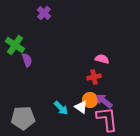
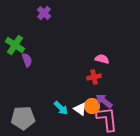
orange circle: moved 2 px right, 6 px down
white triangle: moved 1 px left, 2 px down
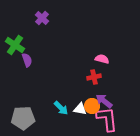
purple cross: moved 2 px left, 5 px down
white triangle: rotated 24 degrees counterclockwise
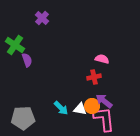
pink L-shape: moved 3 px left
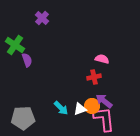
white triangle: rotated 32 degrees counterclockwise
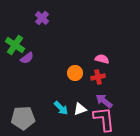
purple semicircle: moved 2 px up; rotated 72 degrees clockwise
red cross: moved 4 px right
orange circle: moved 17 px left, 33 px up
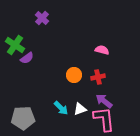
pink semicircle: moved 9 px up
orange circle: moved 1 px left, 2 px down
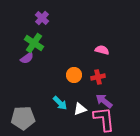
green cross: moved 19 px right, 2 px up
cyan arrow: moved 1 px left, 5 px up
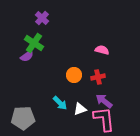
purple semicircle: moved 2 px up
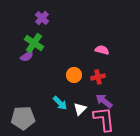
white triangle: rotated 24 degrees counterclockwise
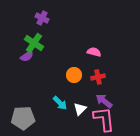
purple cross: rotated 16 degrees counterclockwise
pink semicircle: moved 8 px left, 2 px down
